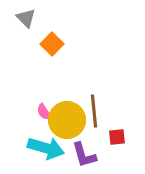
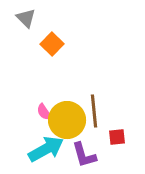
cyan arrow: moved 1 px down; rotated 45 degrees counterclockwise
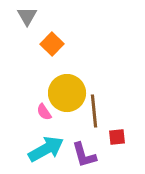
gray triangle: moved 1 px right, 2 px up; rotated 15 degrees clockwise
yellow circle: moved 27 px up
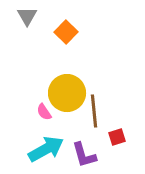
orange square: moved 14 px right, 12 px up
red square: rotated 12 degrees counterclockwise
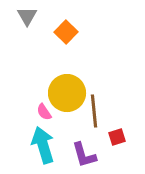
cyan arrow: moved 3 px left, 4 px up; rotated 78 degrees counterclockwise
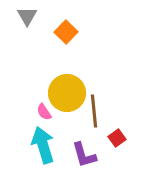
red square: moved 1 px down; rotated 18 degrees counterclockwise
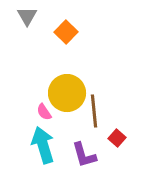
red square: rotated 12 degrees counterclockwise
